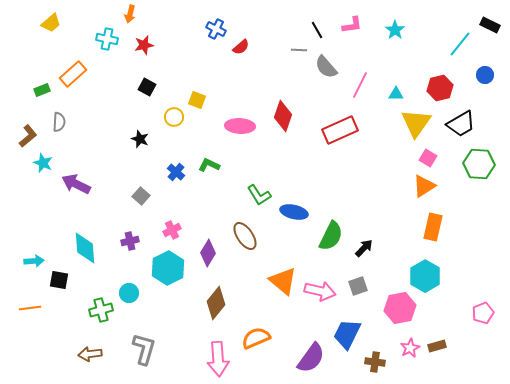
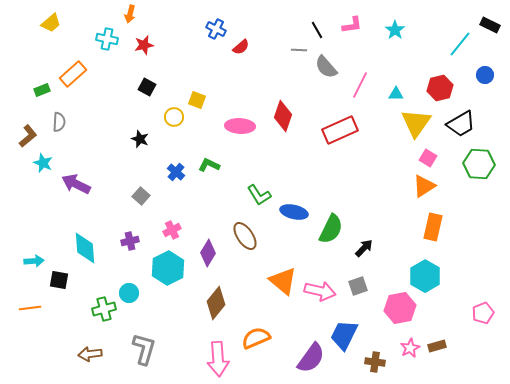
green semicircle at (331, 236): moved 7 px up
green cross at (101, 310): moved 3 px right, 1 px up
blue trapezoid at (347, 334): moved 3 px left, 1 px down
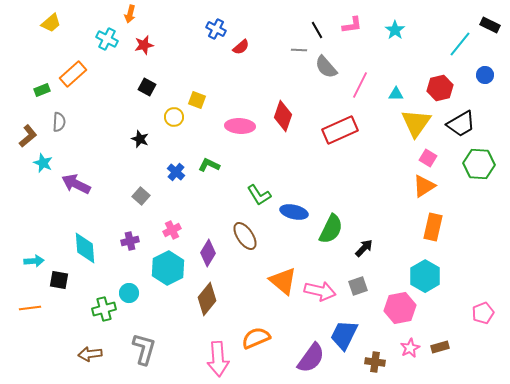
cyan cross at (107, 39): rotated 15 degrees clockwise
brown diamond at (216, 303): moved 9 px left, 4 px up
brown rectangle at (437, 346): moved 3 px right, 1 px down
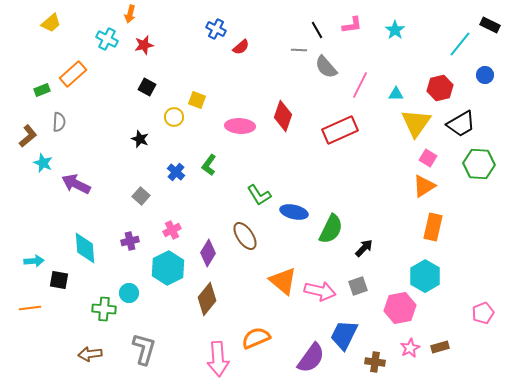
green L-shape at (209, 165): rotated 80 degrees counterclockwise
green cross at (104, 309): rotated 20 degrees clockwise
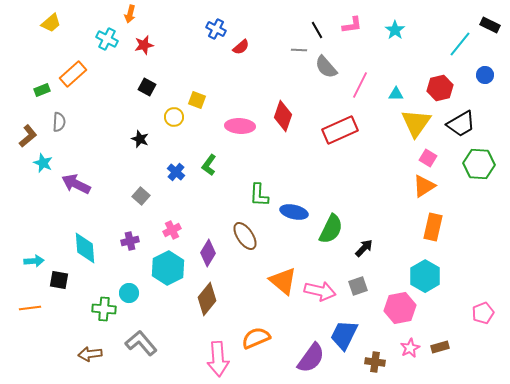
green L-shape at (259, 195): rotated 35 degrees clockwise
gray L-shape at (144, 349): moved 3 px left, 6 px up; rotated 56 degrees counterclockwise
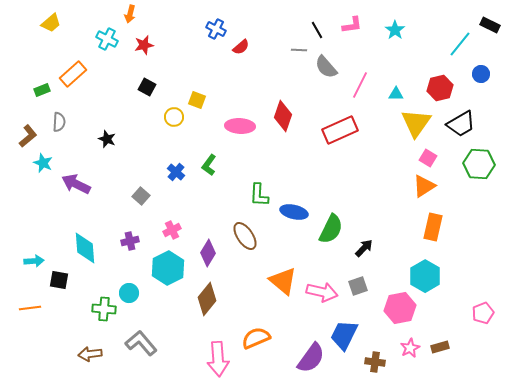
blue circle at (485, 75): moved 4 px left, 1 px up
black star at (140, 139): moved 33 px left
pink arrow at (320, 291): moved 2 px right, 1 px down
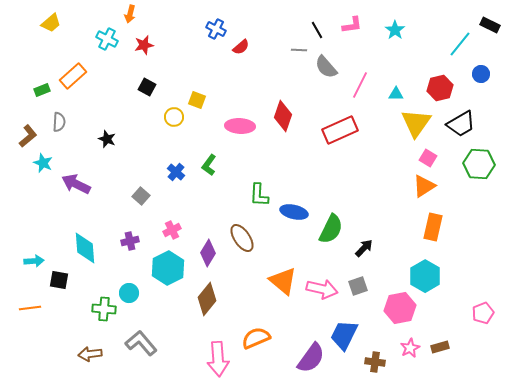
orange rectangle at (73, 74): moved 2 px down
brown ellipse at (245, 236): moved 3 px left, 2 px down
pink arrow at (322, 292): moved 3 px up
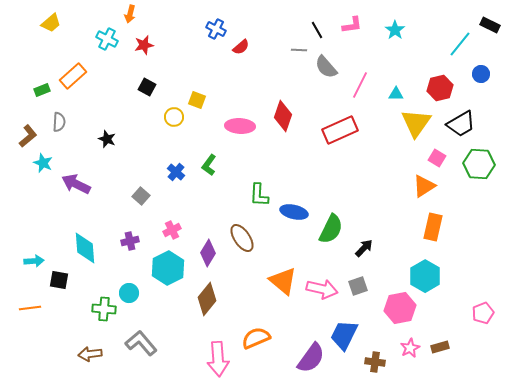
pink square at (428, 158): moved 9 px right
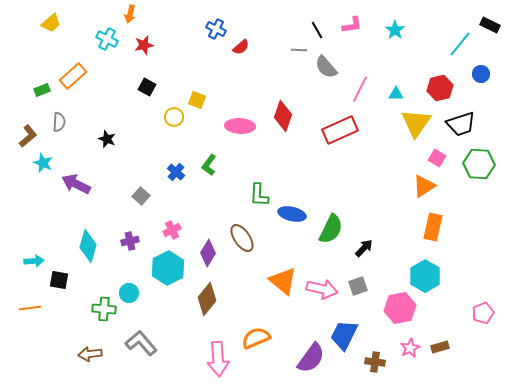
pink line at (360, 85): moved 4 px down
black trapezoid at (461, 124): rotated 12 degrees clockwise
blue ellipse at (294, 212): moved 2 px left, 2 px down
cyan diamond at (85, 248): moved 3 px right, 2 px up; rotated 20 degrees clockwise
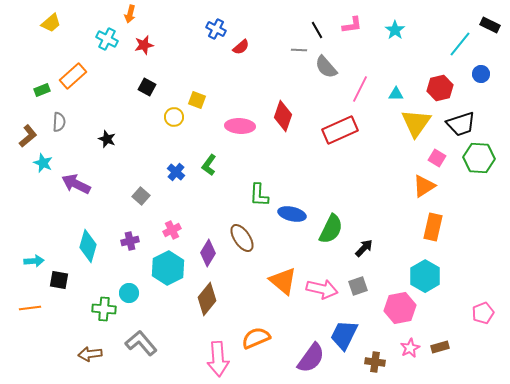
green hexagon at (479, 164): moved 6 px up
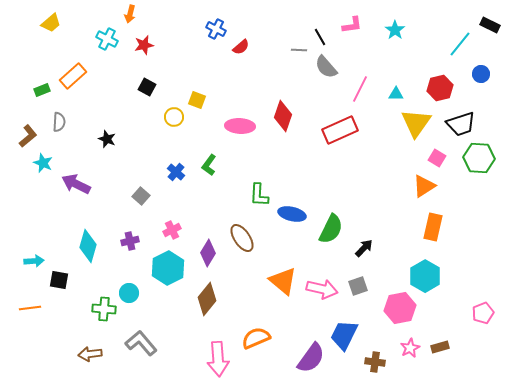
black line at (317, 30): moved 3 px right, 7 px down
